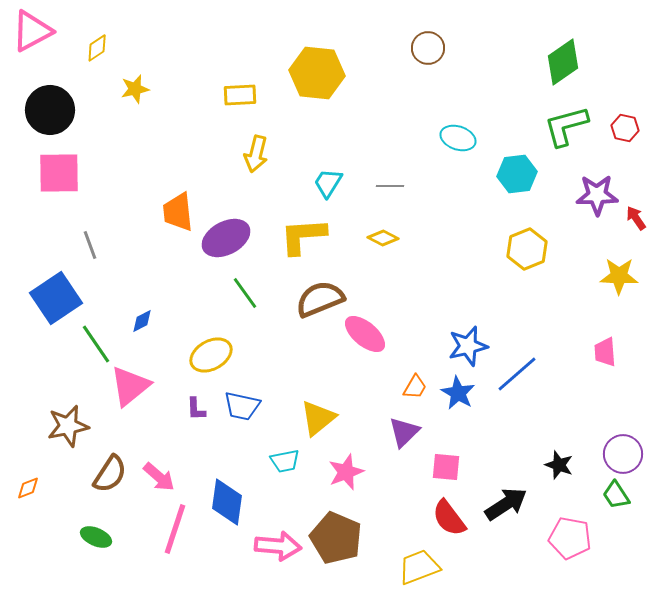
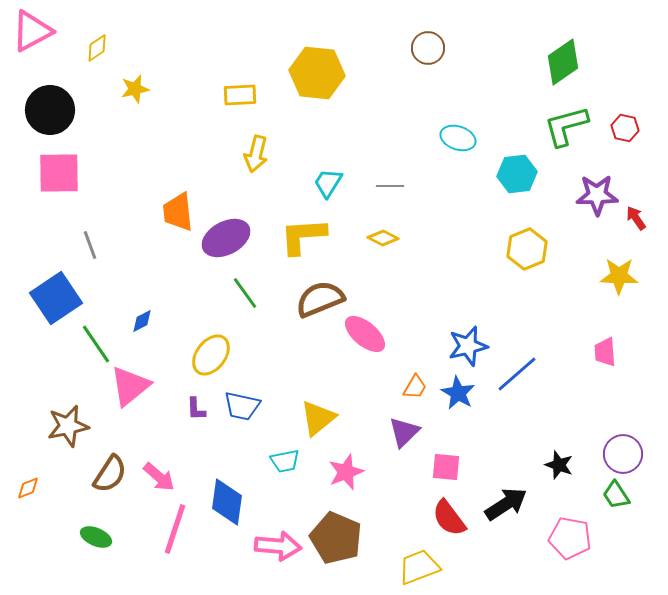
yellow ellipse at (211, 355): rotated 24 degrees counterclockwise
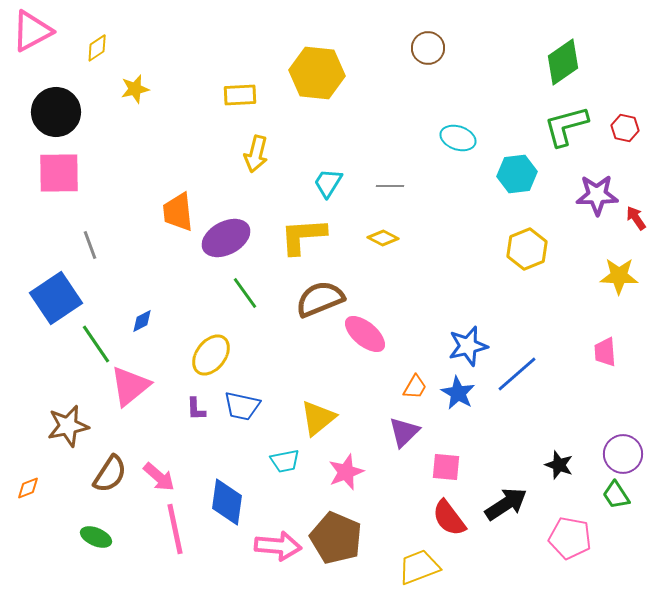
black circle at (50, 110): moved 6 px right, 2 px down
pink line at (175, 529): rotated 30 degrees counterclockwise
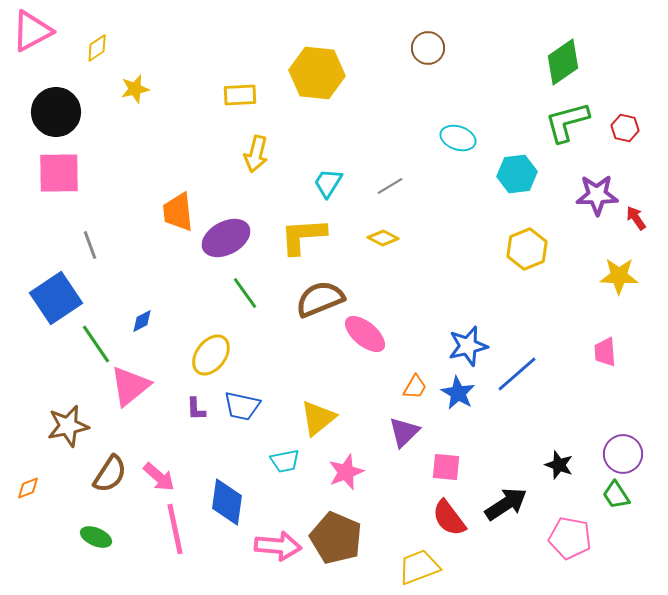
green L-shape at (566, 126): moved 1 px right, 4 px up
gray line at (390, 186): rotated 32 degrees counterclockwise
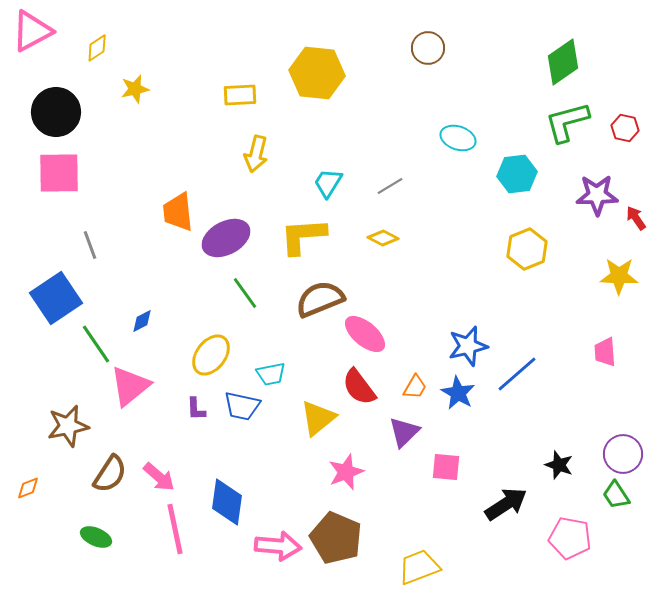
cyan trapezoid at (285, 461): moved 14 px left, 87 px up
red semicircle at (449, 518): moved 90 px left, 131 px up
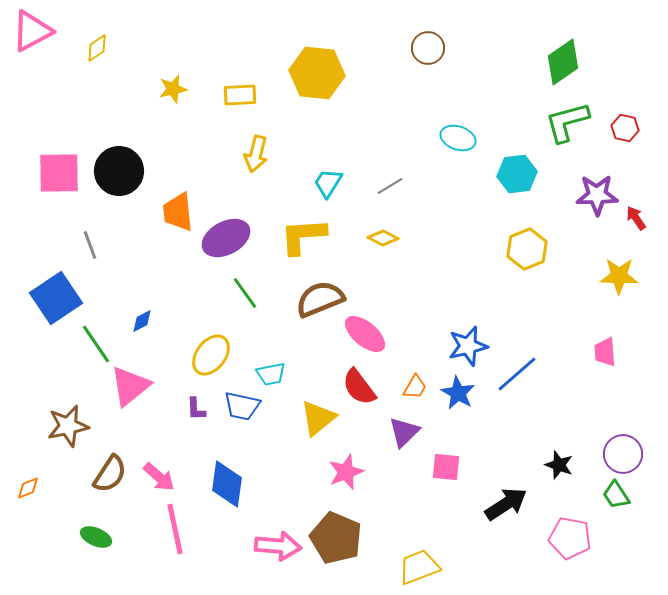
yellow star at (135, 89): moved 38 px right
black circle at (56, 112): moved 63 px right, 59 px down
blue diamond at (227, 502): moved 18 px up
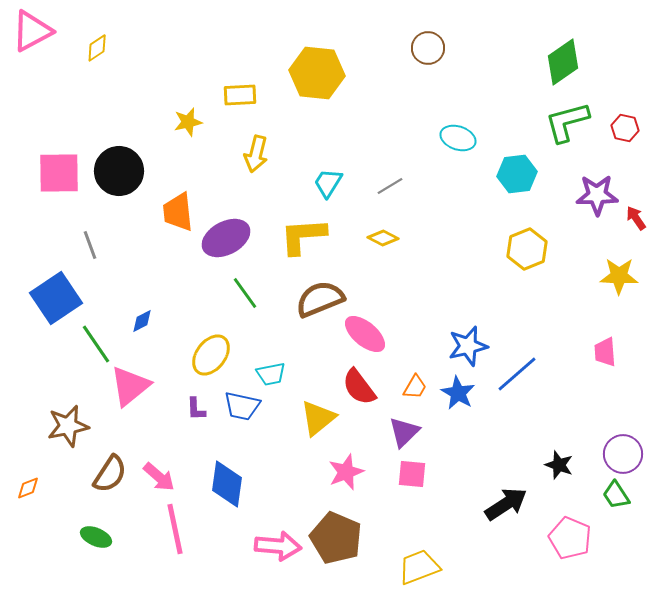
yellow star at (173, 89): moved 15 px right, 33 px down
pink square at (446, 467): moved 34 px left, 7 px down
pink pentagon at (570, 538): rotated 12 degrees clockwise
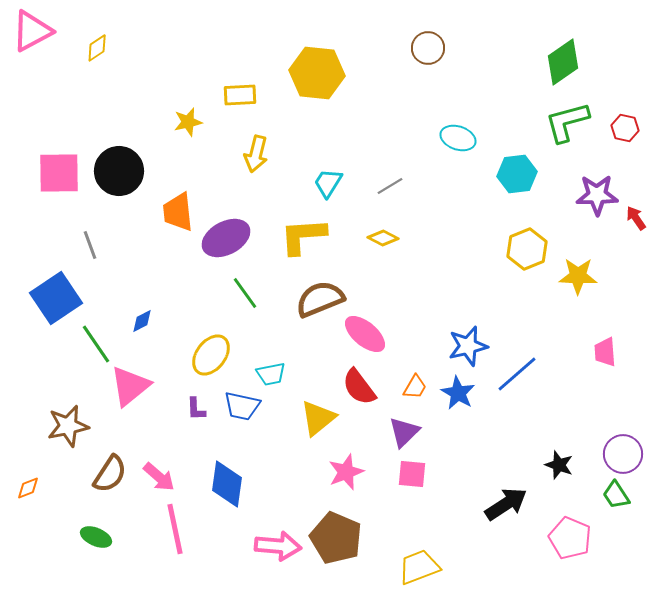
yellow star at (619, 276): moved 41 px left
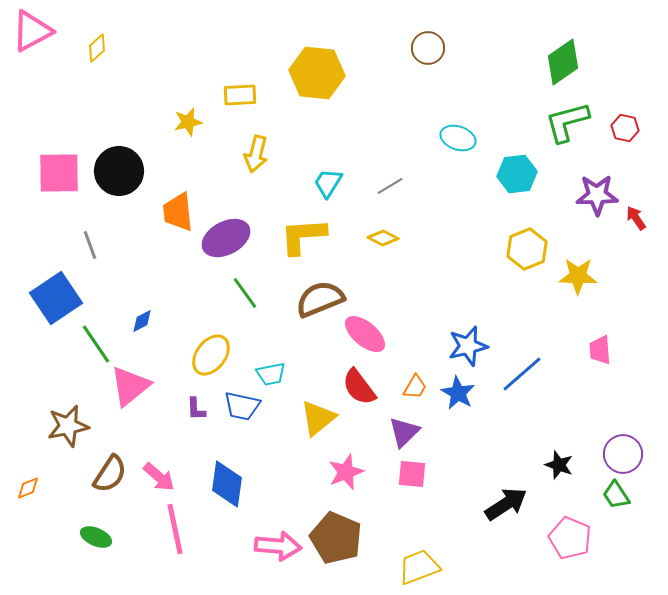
yellow diamond at (97, 48): rotated 8 degrees counterclockwise
pink trapezoid at (605, 352): moved 5 px left, 2 px up
blue line at (517, 374): moved 5 px right
